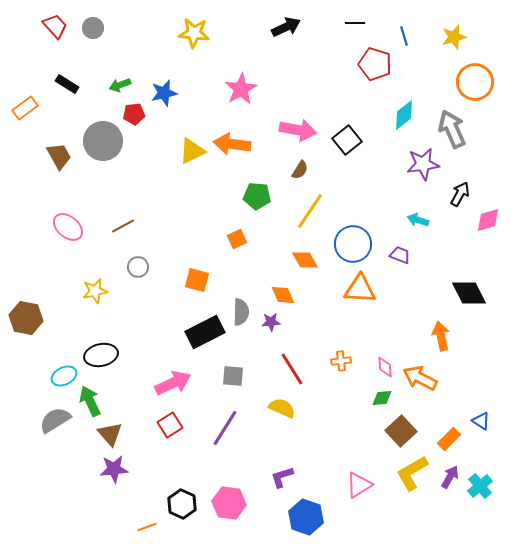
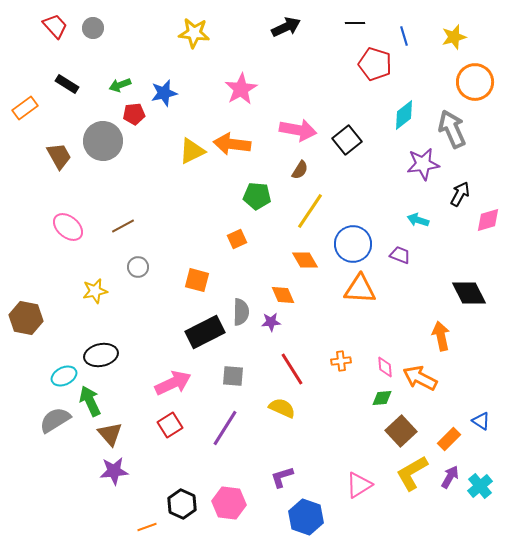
purple star at (114, 469): moved 2 px down
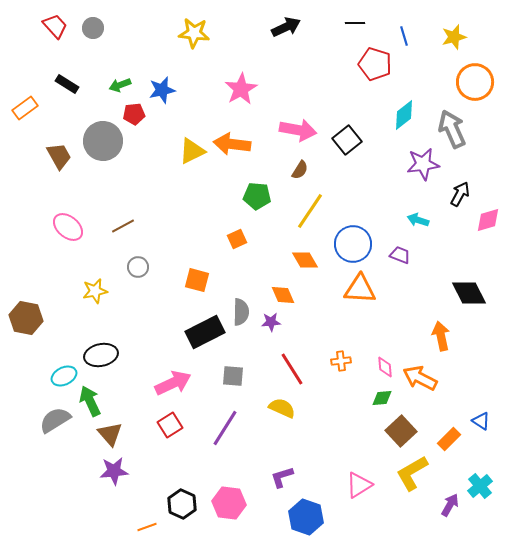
blue star at (164, 93): moved 2 px left, 3 px up
purple arrow at (450, 477): moved 28 px down
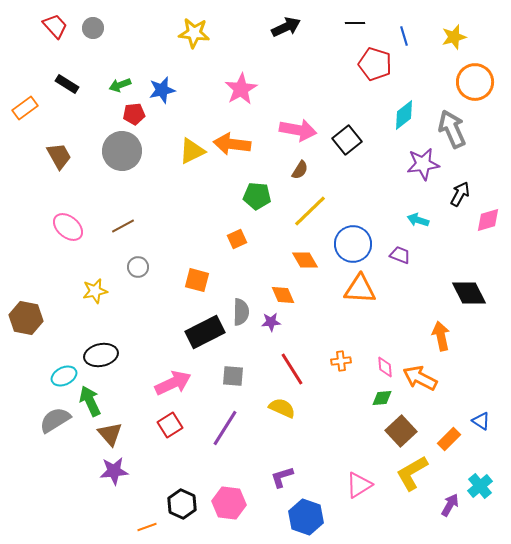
gray circle at (103, 141): moved 19 px right, 10 px down
yellow line at (310, 211): rotated 12 degrees clockwise
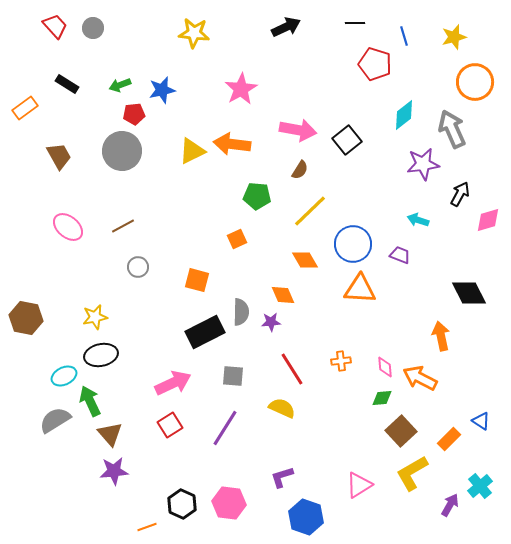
yellow star at (95, 291): moved 26 px down
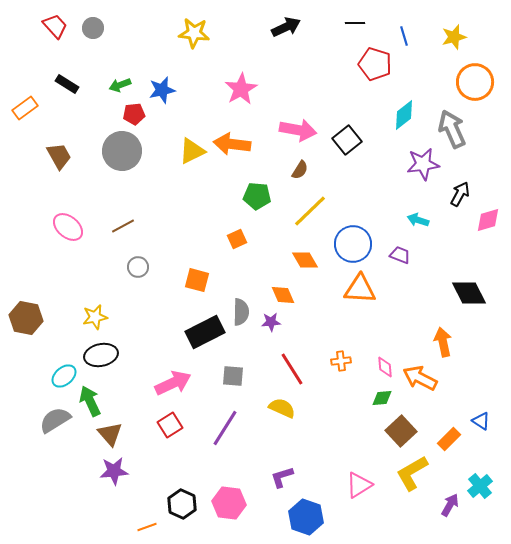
orange arrow at (441, 336): moved 2 px right, 6 px down
cyan ellipse at (64, 376): rotated 15 degrees counterclockwise
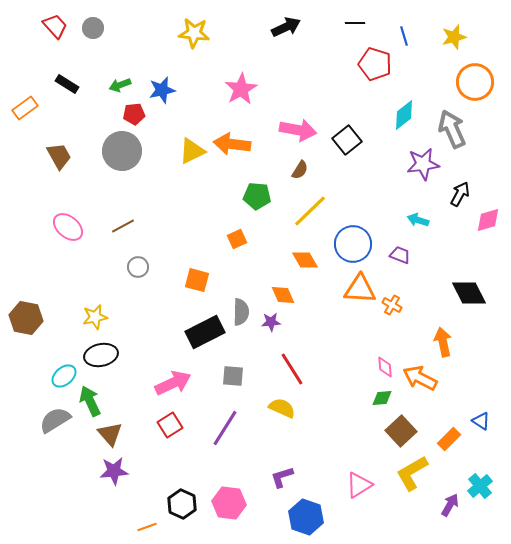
orange cross at (341, 361): moved 51 px right, 56 px up; rotated 36 degrees clockwise
